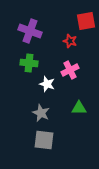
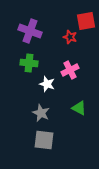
red star: moved 4 px up
green triangle: rotated 28 degrees clockwise
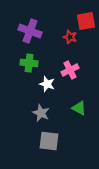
gray square: moved 5 px right, 1 px down
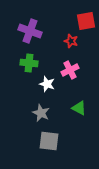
red star: moved 1 px right, 4 px down
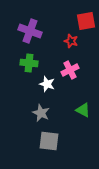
green triangle: moved 4 px right, 2 px down
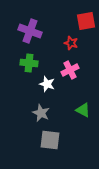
red star: moved 2 px down
gray square: moved 1 px right, 1 px up
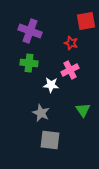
white star: moved 4 px right, 1 px down; rotated 14 degrees counterclockwise
green triangle: rotated 28 degrees clockwise
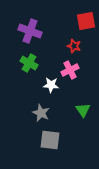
red star: moved 3 px right, 3 px down
green cross: rotated 24 degrees clockwise
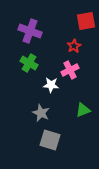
red star: rotated 24 degrees clockwise
green triangle: rotated 42 degrees clockwise
gray square: rotated 10 degrees clockwise
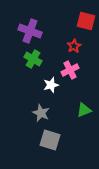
red square: rotated 24 degrees clockwise
green cross: moved 4 px right, 4 px up
white star: rotated 21 degrees counterclockwise
green triangle: moved 1 px right
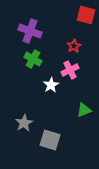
red square: moved 6 px up
white star: rotated 14 degrees counterclockwise
gray star: moved 17 px left, 10 px down; rotated 18 degrees clockwise
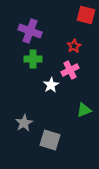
green cross: rotated 30 degrees counterclockwise
